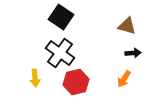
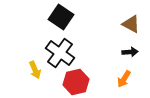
brown triangle: moved 4 px right, 2 px up; rotated 12 degrees clockwise
black arrow: moved 3 px left, 1 px up
yellow arrow: moved 8 px up; rotated 18 degrees counterclockwise
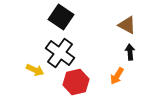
brown triangle: moved 4 px left, 1 px down
black arrow: rotated 91 degrees counterclockwise
yellow arrow: rotated 42 degrees counterclockwise
orange arrow: moved 7 px left, 3 px up
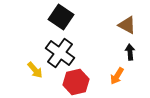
yellow arrow: rotated 24 degrees clockwise
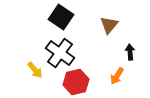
brown triangle: moved 18 px left; rotated 42 degrees clockwise
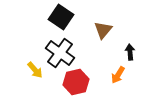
brown triangle: moved 6 px left, 5 px down
orange arrow: moved 1 px right, 1 px up
